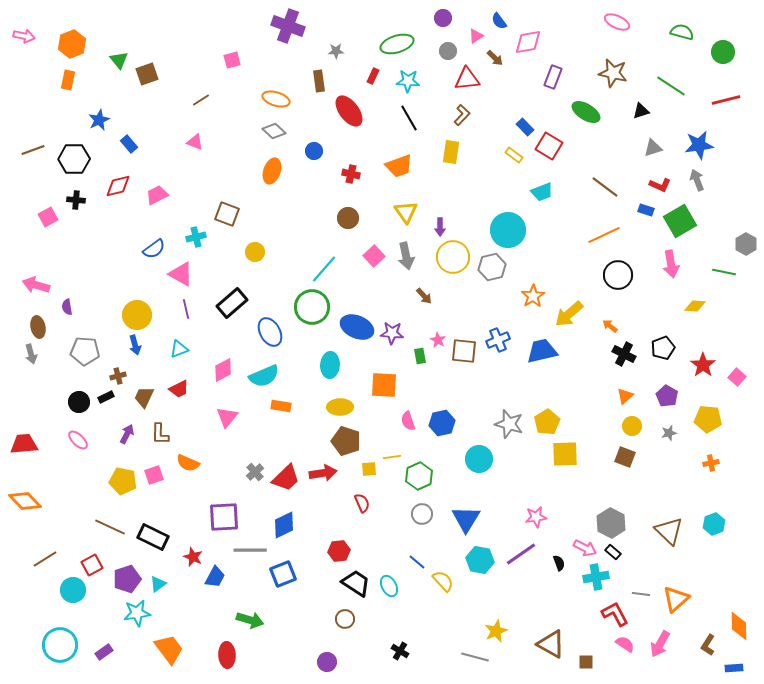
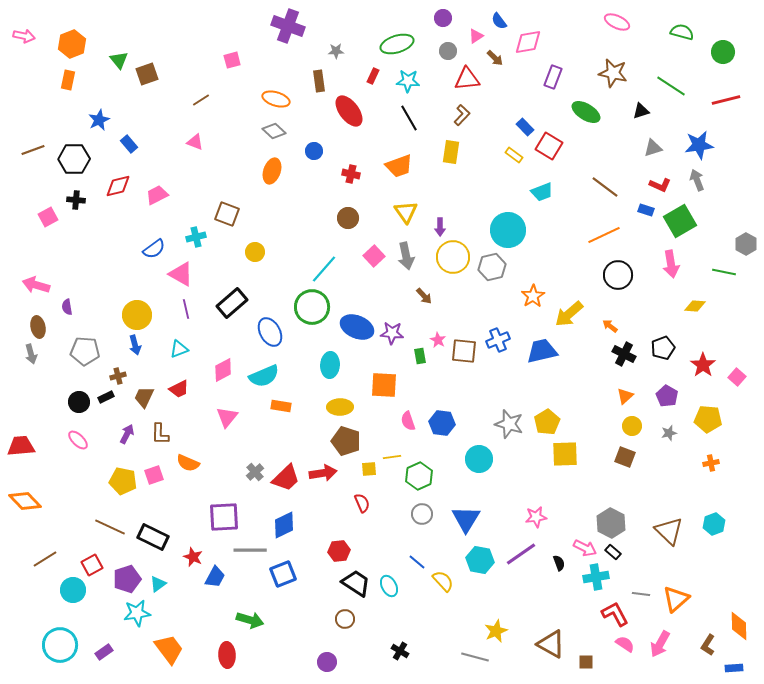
blue hexagon at (442, 423): rotated 20 degrees clockwise
red trapezoid at (24, 444): moved 3 px left, 2 px down
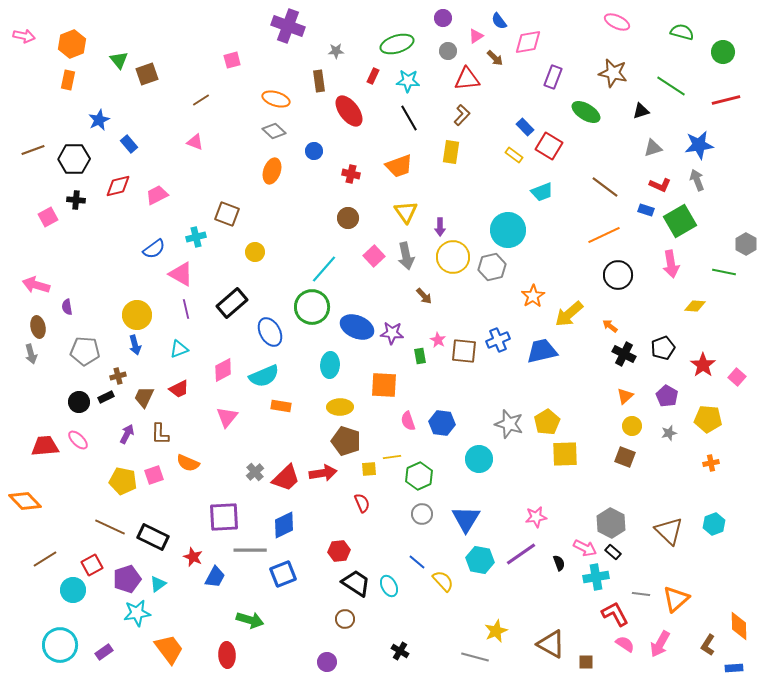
red trapezoid at (21, 446): moved 24 px right
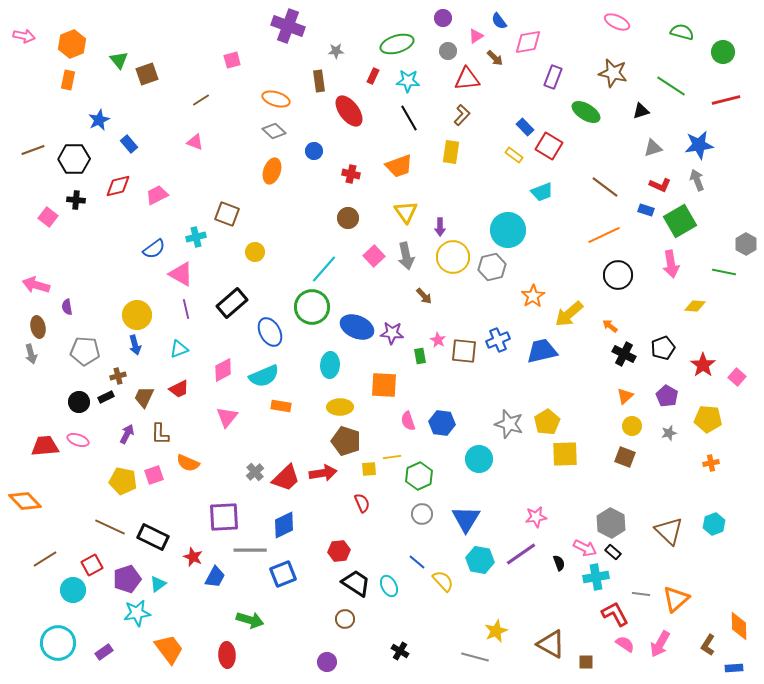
pink square at (48, 217): rotated 24 degrees counterclockwise
pink ellipse at (78, 440): rotated 25 degrees counterclockwise
cyan circle at (60, 645): moved 2 px left, 2 px up
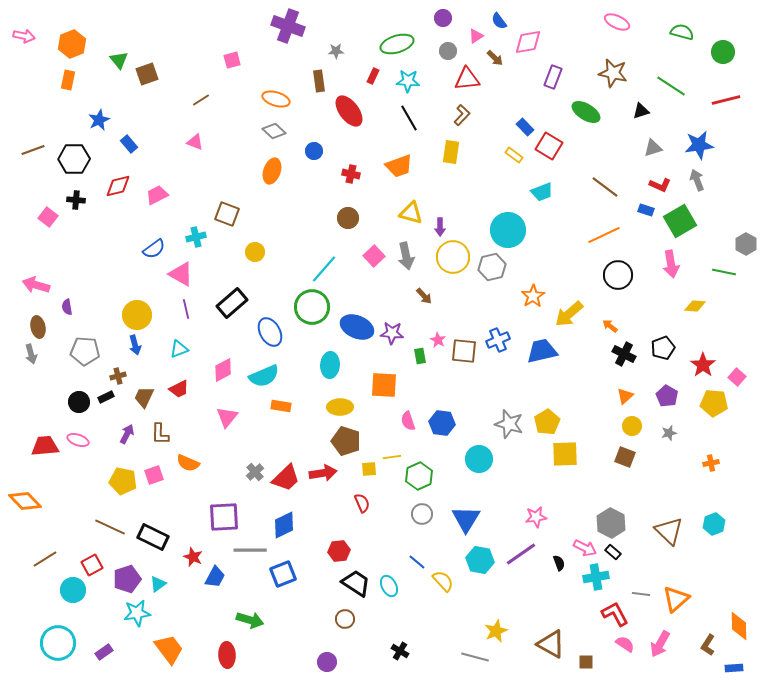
yellow triangle at (406, 212): moved 5 px right, 1 px down; rotated 40 degrees counterclockwise
yellow pentagon at (708, 419): moved 6 px right, 16 px up
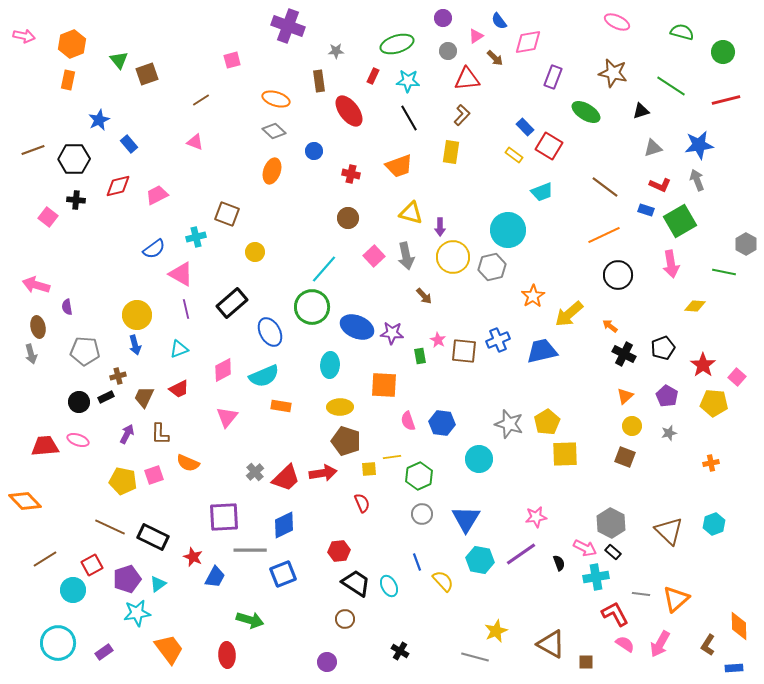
blue line at (417, 562): rotated 30 degrees clockwise
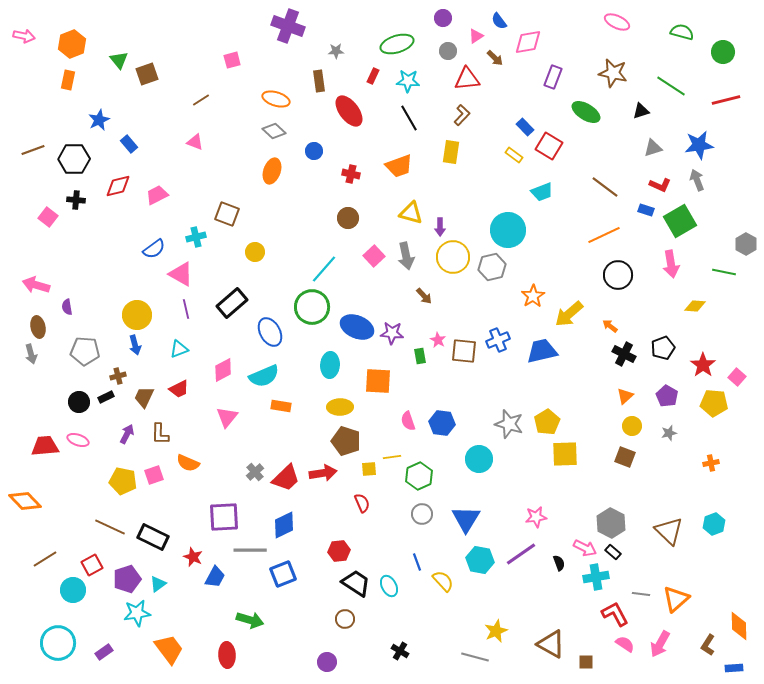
orange square at (384, 385): moved 6 px left, 4 px up
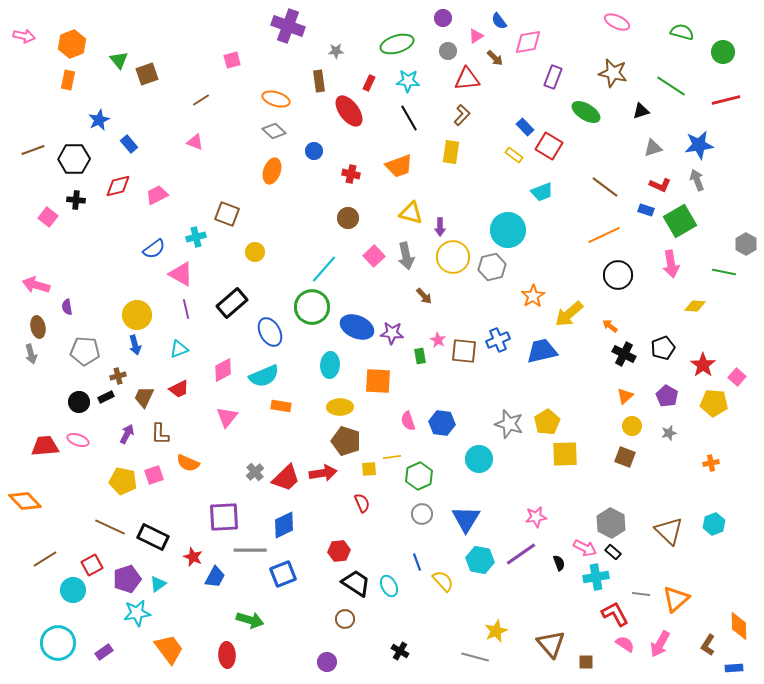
red rectangle at (373, 76): moved 4 px left, 7 px down
brown triangle at (551, 644): rotated 20 degrees clockwise
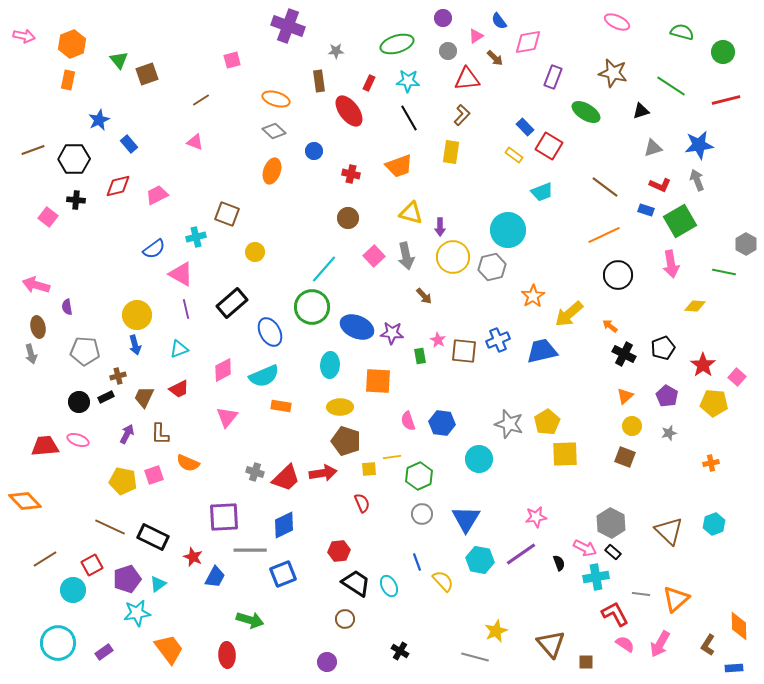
gray cross at (255, 472): rotated 30 degrees counterclockwise
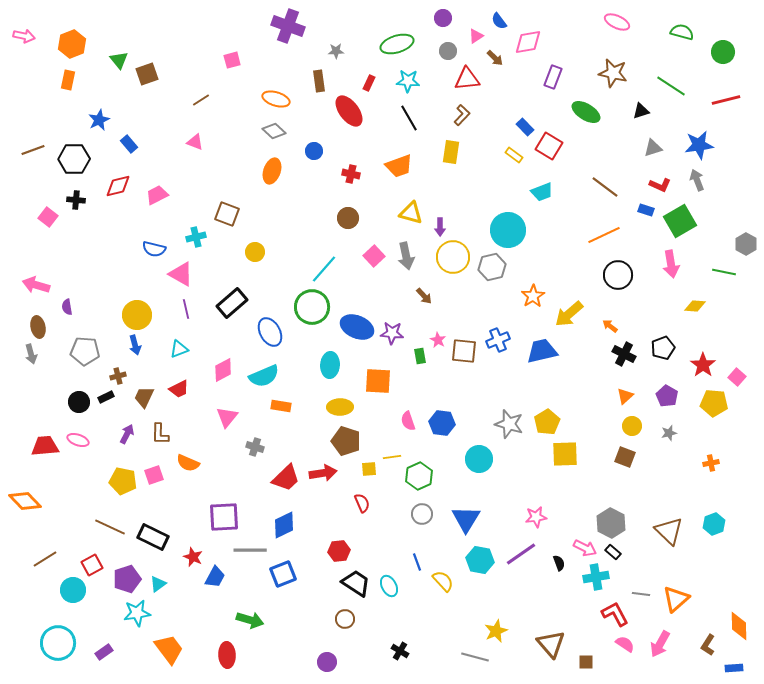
blue semicircle at (154, 249): rotated 50 degrees clockwise
gray cross at (255, 472): moved 25 px up
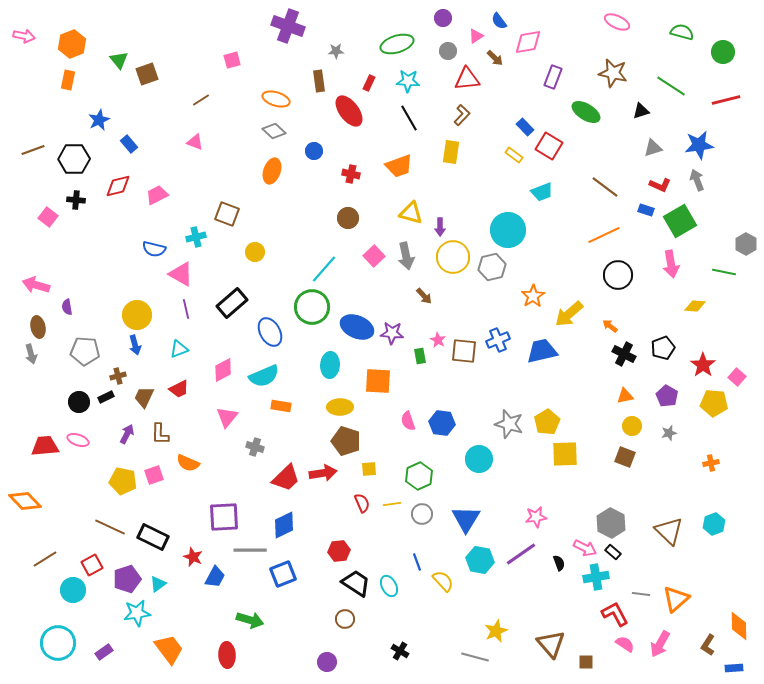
orange triangle at (625, 396): rotated 30 degrees clockwise
yellow line at (392, 457): moved 47 px down
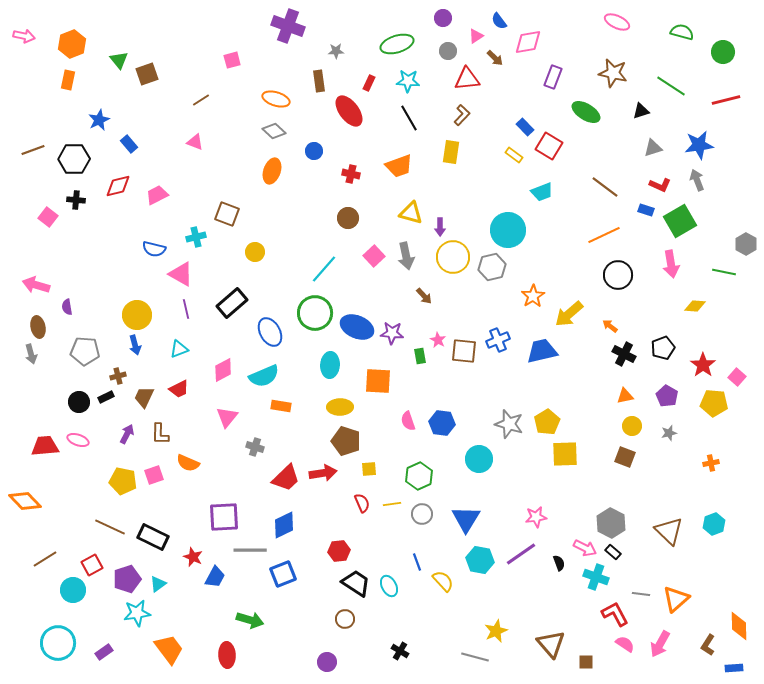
green circle at (312, 307): moved 3 px right, 6 px down
cyan cross at (596, 577): rotated 30 degrees clockwise
